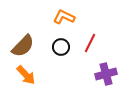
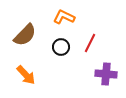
brown semicircle: moved 2 px right, 11 px up
purple cross: rotated 20 degrees clockwise
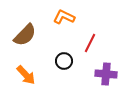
black circle: moved 3 px right, 14 px down
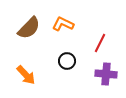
orange L-shape: moved 1 px left, 7 px down
brown semicircle: moved 4 px right, 7 px up
red line: moved 10 px right
black circle: moved 3 px right
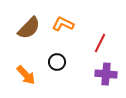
black circle: moved 10 px left, 1 px down
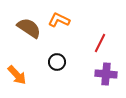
orange L-shape: moved 4 px left, 4 px up
brown semicircle: rotated 100 degrees counterclockwise
orange arrow: moved 9 px left
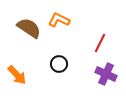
black circle: moved 2 px right, 2 px down
purple cross: rotated 20 degrees clockwise
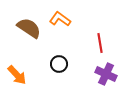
orange L-shape: moved 1 px right, 1 px up; rotated 10 degrees clockwise
red line: rotated 36 degrees counterclockwise
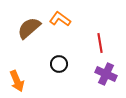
brown semicircle: rotated 75 degrees counterclockwise
orange arrow: moved 6 px down; rotated 20 degrees clockwise
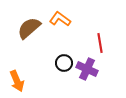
black circle: moved 5 px right, 1 px up
purple cross: moved 19 px left, 5 px up
